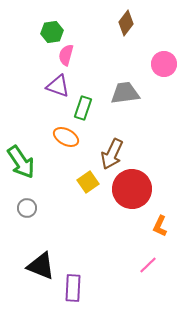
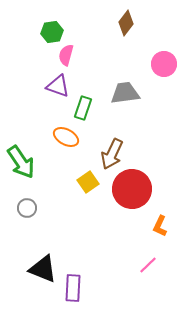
black triangle: moved 2 px right, 3 px down
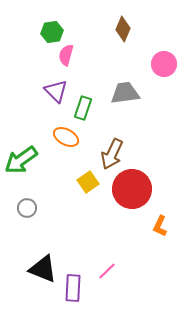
brown diamond: moved 3 px left, 6 px down; rotated 15 degrees counterclockwise
purple triangle: moved 2 px left, 5 px down; rotated 25 degrees clockwise
green arrow: moved 2 px up; rotated 88 degrees clockwise
pink line: moved 41 px left, 6 px down
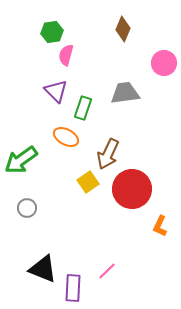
pink circle: moved 1 px up
brown arrow: moved 4 px left
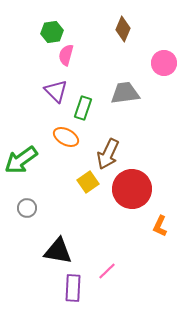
black triangle: moved 15 px right, 18 px up; rotated 12 degrees counterclockwise
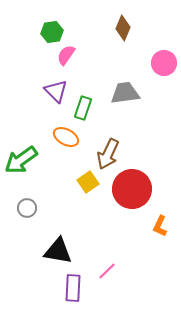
brown diamond: moved 1 px up
pink semicircle: rotated 20 degrees clockwise
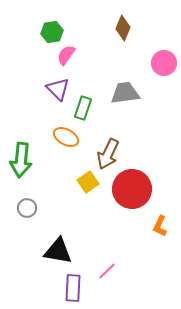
purple triangle: moved 2 px right, 2 px up
green arrow: rotated 48 degrees counterclockwise
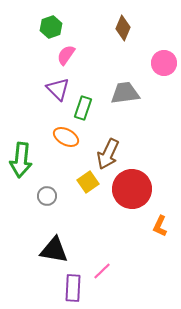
green hexagon: moved 1 px left, 5 px up; rotated 10 degrees counterclockwise
gray circle: moved 20 px right, 12 px up
black triangle: moved 4 px left, 1 px up
pink line: moved 5 px left
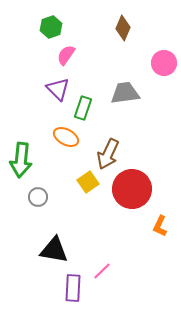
gray circle: moved 9 px left, 1 px down
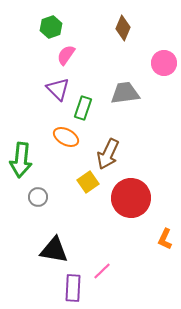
red circle: moved 1 px left, 9 px down
orange L-shape: moved 5 px right, 13 px down
